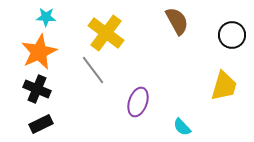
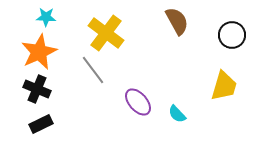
purple ellipse: rotated 60 degrees counterclockwise
cyan semicircle: moved 5 px left, 13 px up
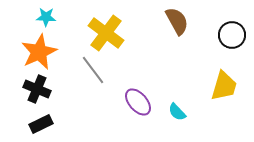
cyan semicircle: moved 2 px up
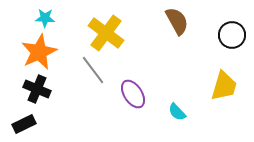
cyan star: moved 1 px left, 1 px down
purple ellipse: moved 5 px left, 8 px up; rotated 8 degrees clockwise
black rectangle: moved 17 px left
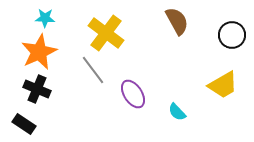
yellow trapezoid: moved 1 px left, 1 px up; rotated 44 degrees clockwise
black rectangle: rotated 60 degrees clockwise
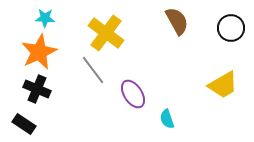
black circle: moved 1 px left, 7 px up
cyan semicircle: moved 10 px left, 7 px down; rotated 24 degrees clockwise
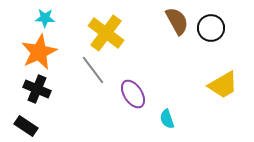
black circle: moved 20 px left
black rectangle: moved 2 px right, 2 px down
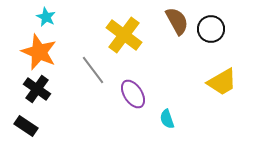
cyan star: moved 1 px right, 1 px up; rotated 24 degrees clockwise
black circle: moved 1 px down
yellow cross: moved 18 px right, 2 px down
orange star: rotated 24 degrees counterclockwise
yellow trapezoid: moved 1 px left, 3 px up
black cross: rotated 12 degrees clockwise
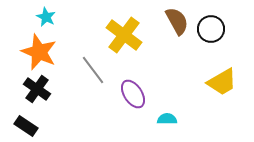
cyan semicircle: rotated 108 degrees clockwise
